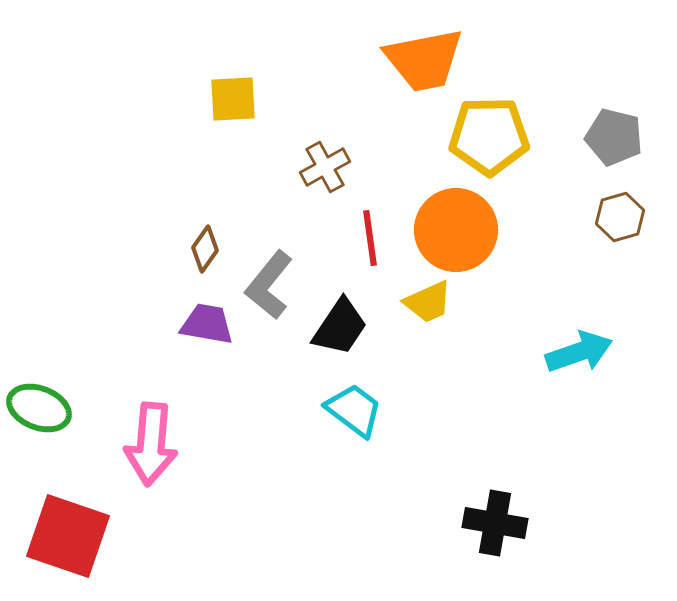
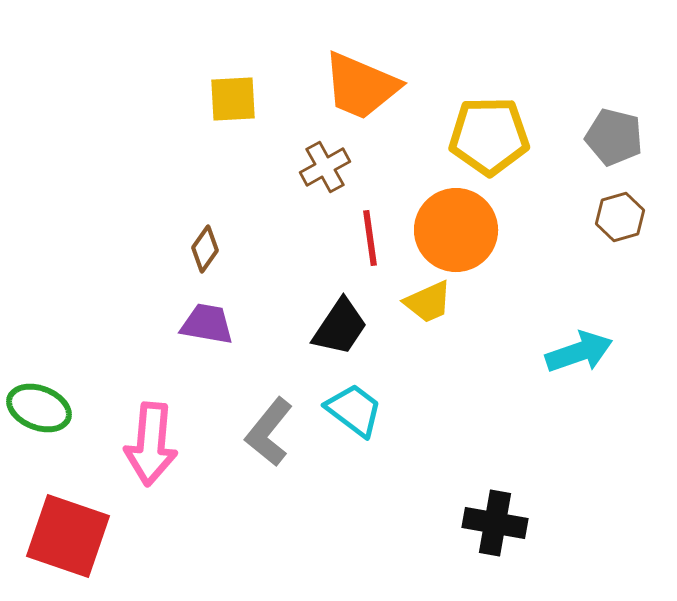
orange trapezoid: moved 63 px left, 26 px down; rotated 34 degrees clockwise
gray L-shape: moved 147 px down
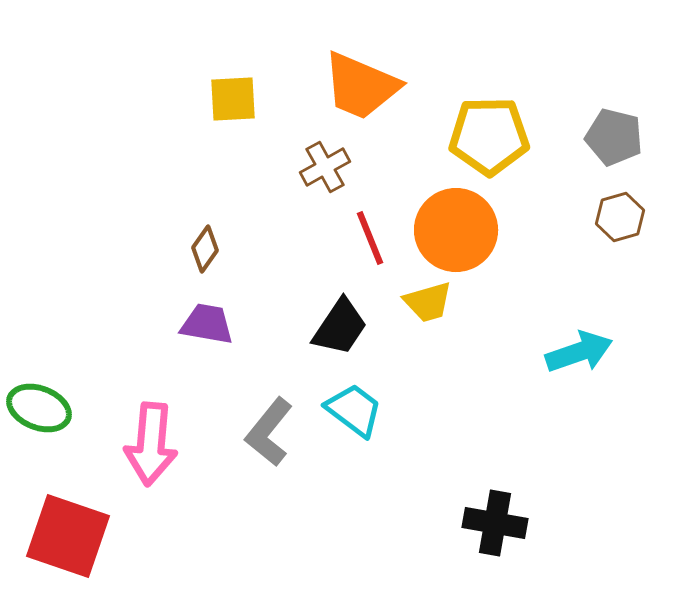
red line: rotated 14 degrees counterclockwise
yellow trapezoid: rotated 8 degrees clockwise
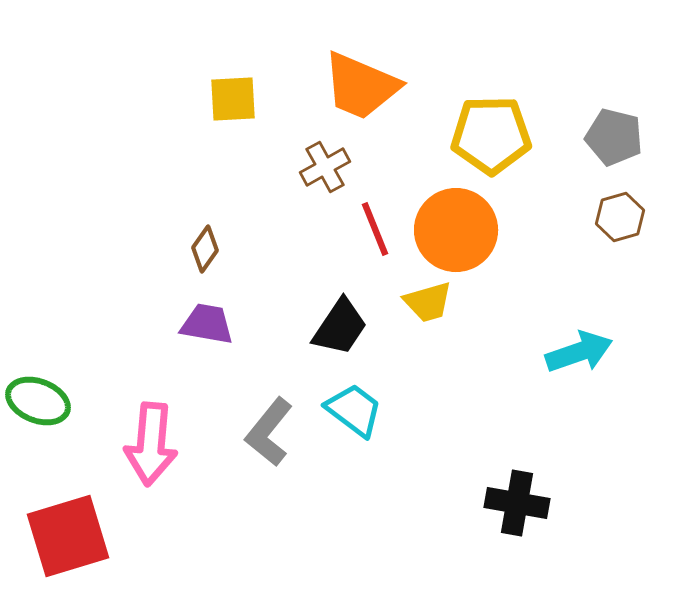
yellow pentagon: moved 2 px right, 1 px up
red line: moved 5 px right, 9 px up
green ellipse: moved 1 px left, 7 px up
black cross: moved 22 px right, 20 px up
red square: rotated 36 degrees counterclockwise
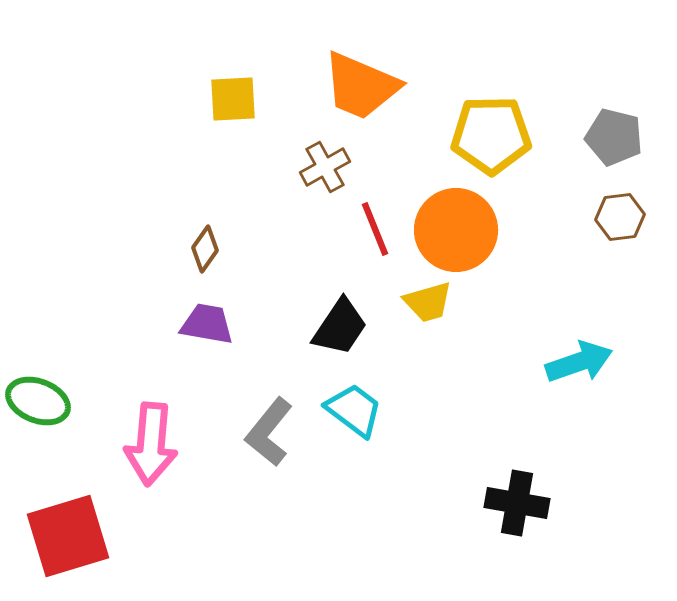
brown hexagon: rotated 9 degrees clockwise
cyan arrow: moved 10 px down
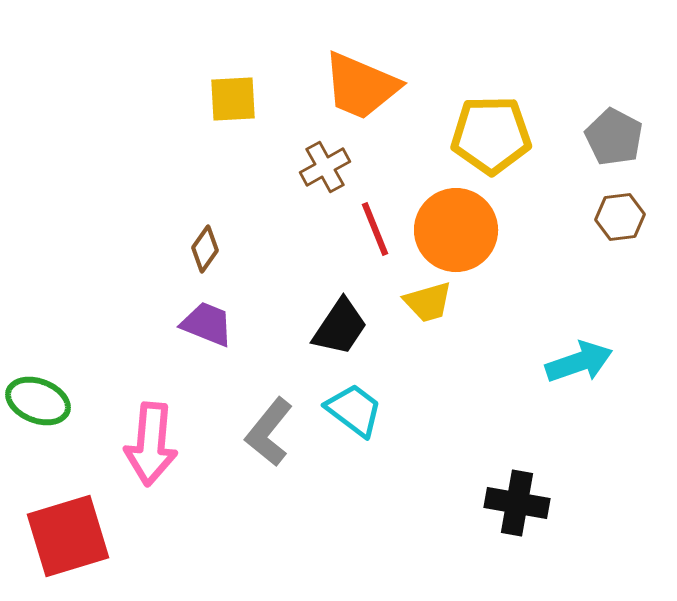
gray pentagon: rotated 14 degrees clockwise
purple trapezoid: rotated 12 degrees clockwise
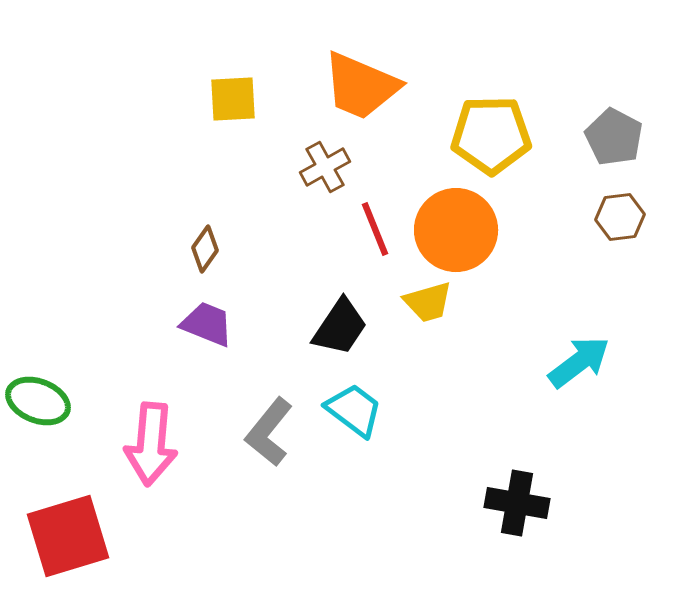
cyan arrow: rotated 18 degrees counterclockwise
